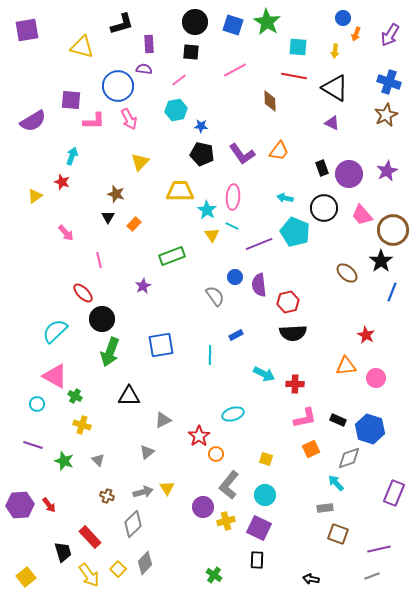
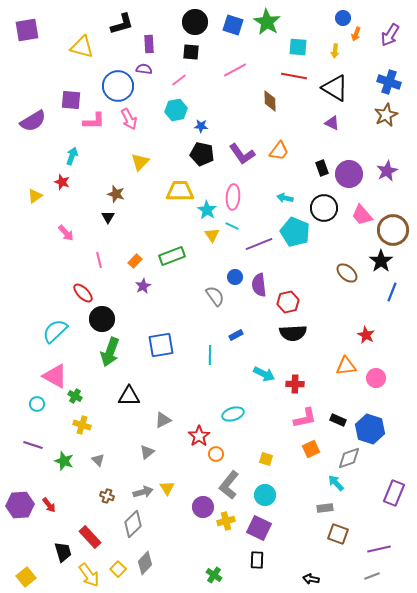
orange rectangle at (134, 224): moved 1 px right, 37 px down
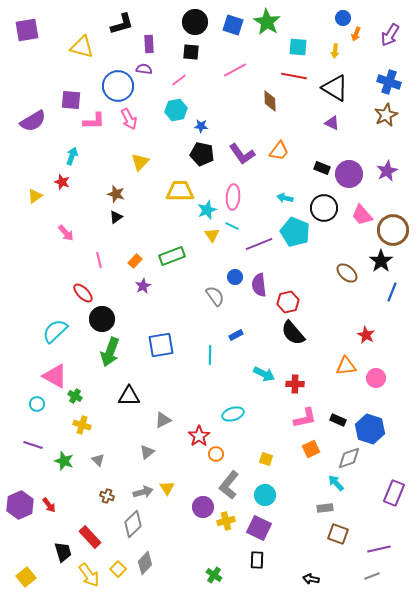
black rectangle at (322, 168): rotated 49 degrees counterclockwise
cyan star at (207, 210): rotated 18 degrees clockwise
black triangle at (108, 217): moved 8 px right; rotated 24 degrees clockwise
black semicircle at (293, 333): rotated 52 degrees clockwise
purple hexagon at (20, 505): rotated 20 degrees counterclockwise
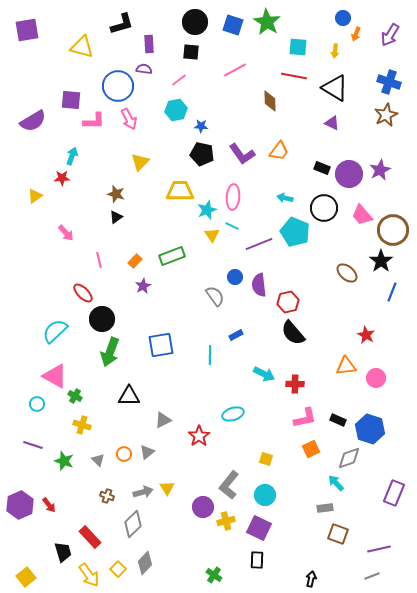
purple star at (387, 171): moved 7 px left, 1 px up
red star at (62, 182): moved 4 px up; rotated 21 degrees counterclockwise
orange circle at (216, 454): moved 92 px left
black arrow at (311, 579): rotated 91 degrees clockwise
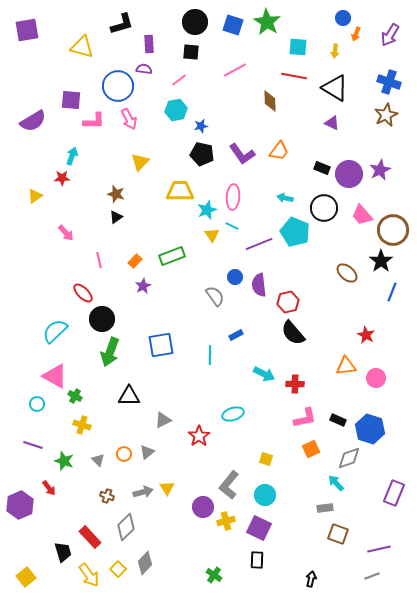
blue star at (201, 126): rotated 16 degrees counterclockwise
red arrow at (49, 505): moved 17 px up
gray diamond at (133, 524): moved 7 px left, 3 px down
